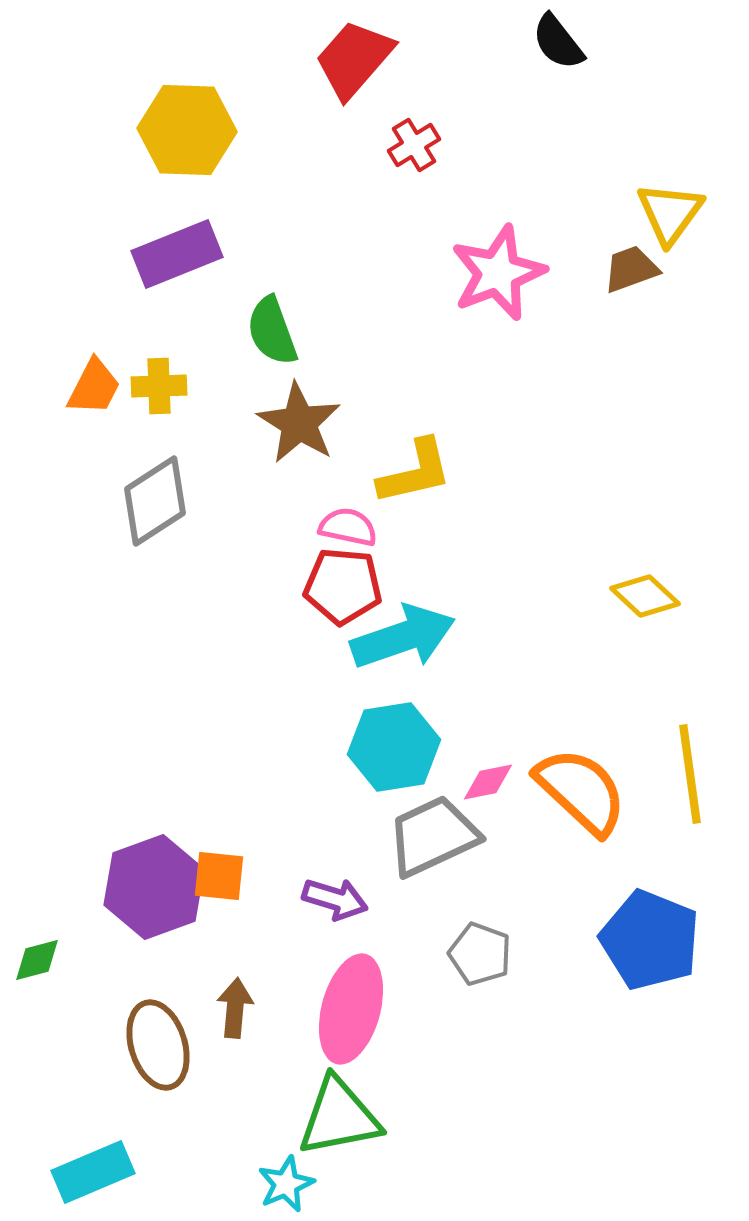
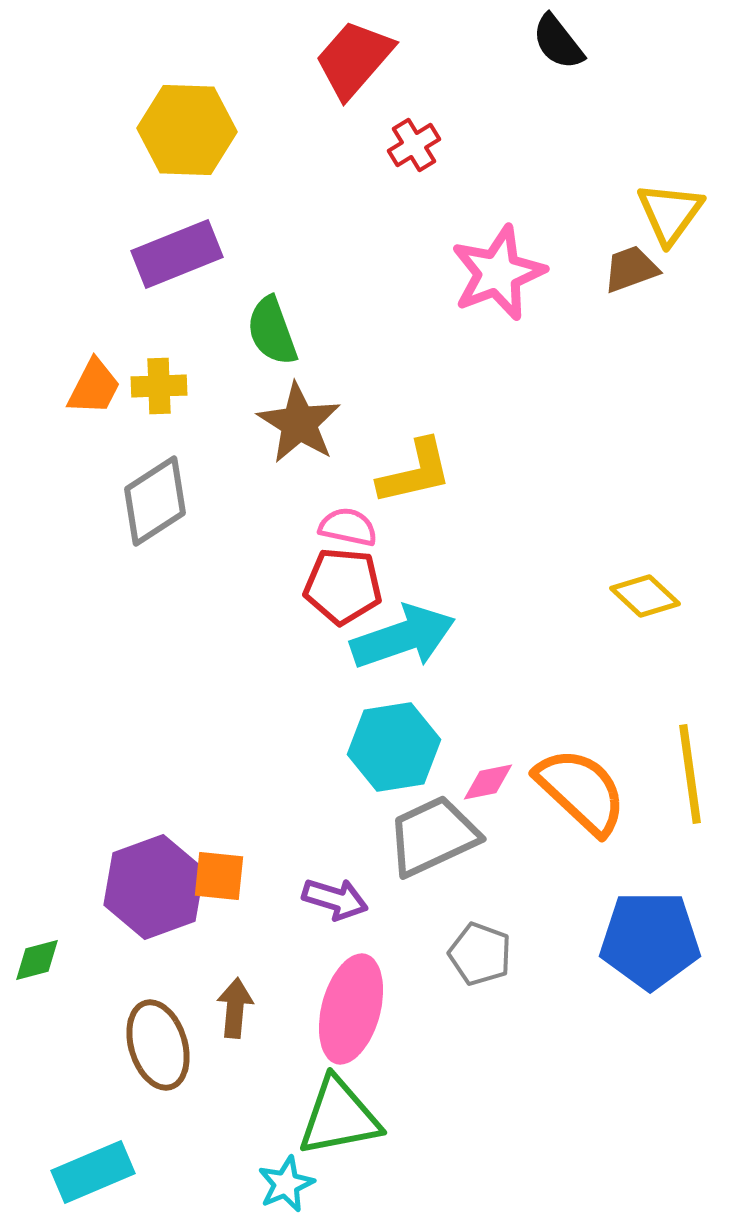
blue pentagon: rotated 22 degrees counterclockwise
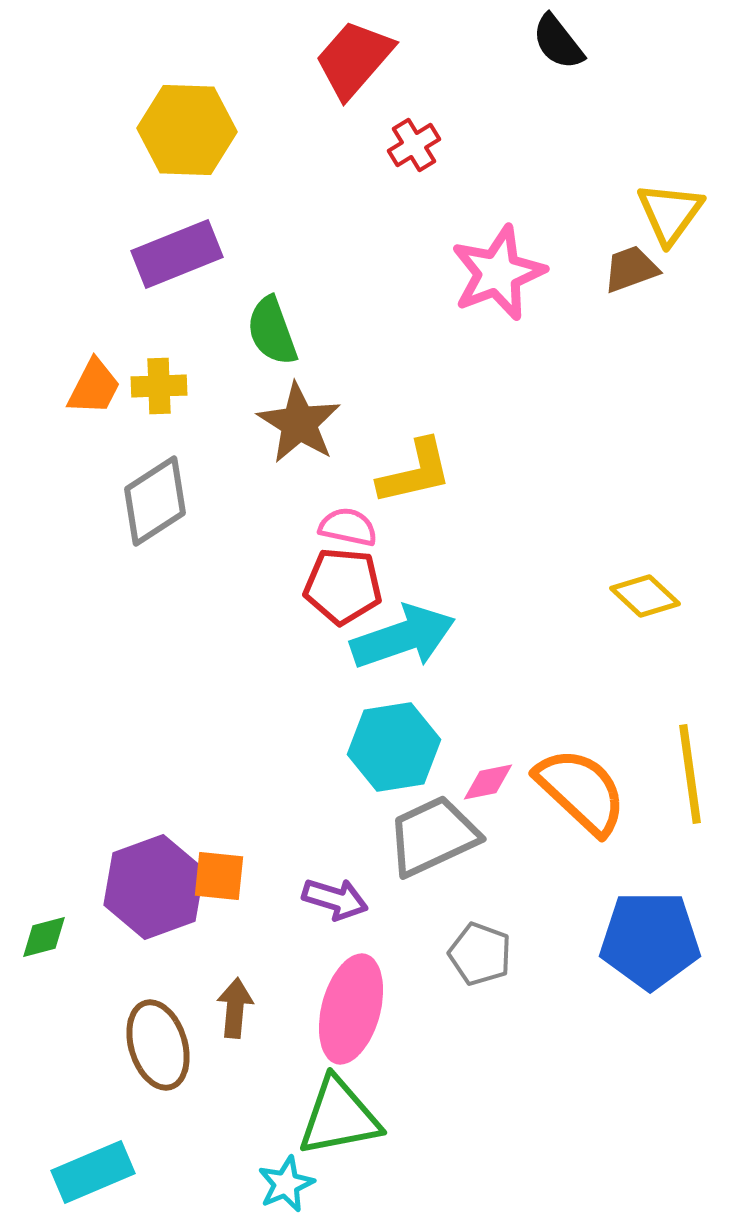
green diamond: moved 7 px right, 23 px up
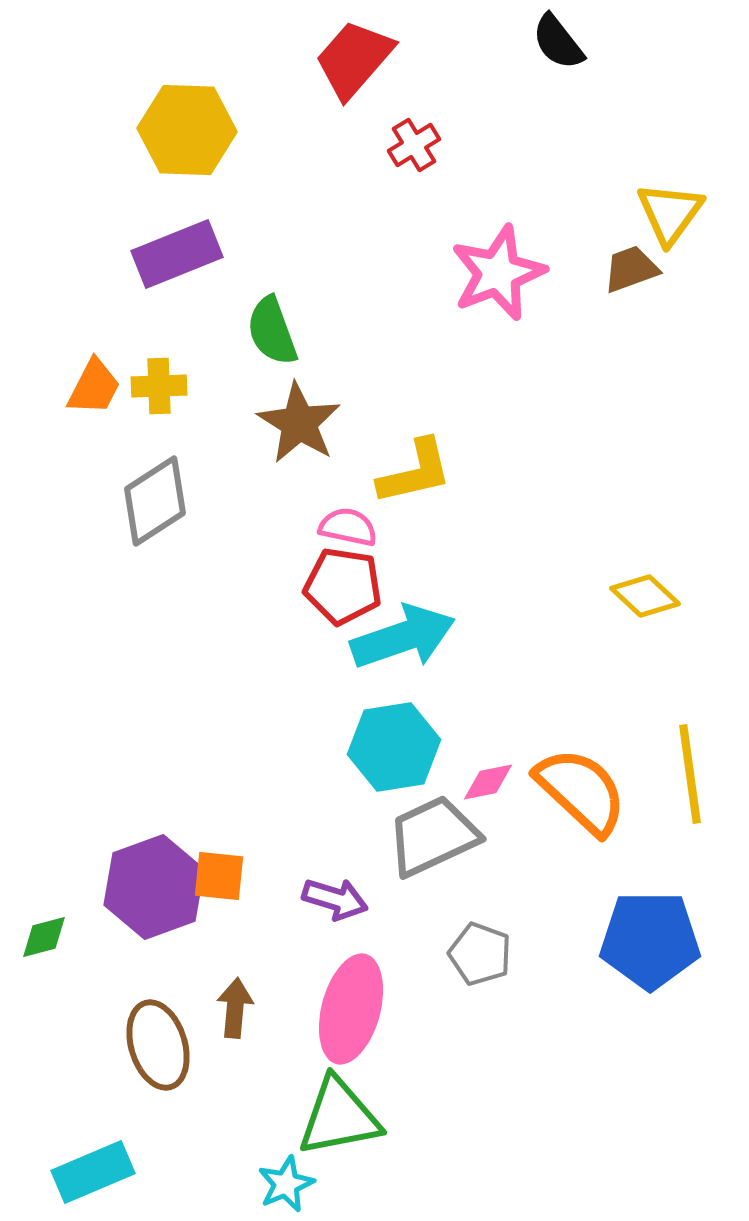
red pentagon: rotated 4 degrees clockwise
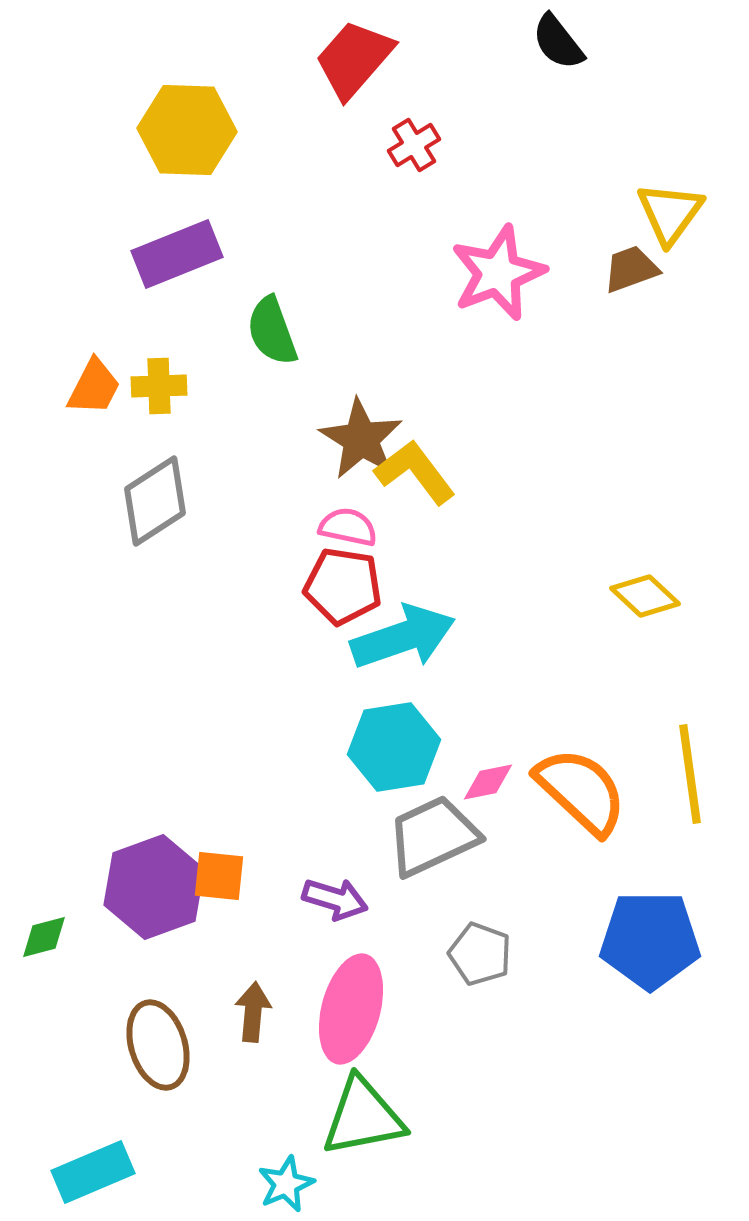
brown star: moved 62 px right, 16 px down
yellow L-shape: rotated 114 degrees counterclockwise
brown arrow: moved 18 px right, 4 px down
green triangle: moved 24 px right
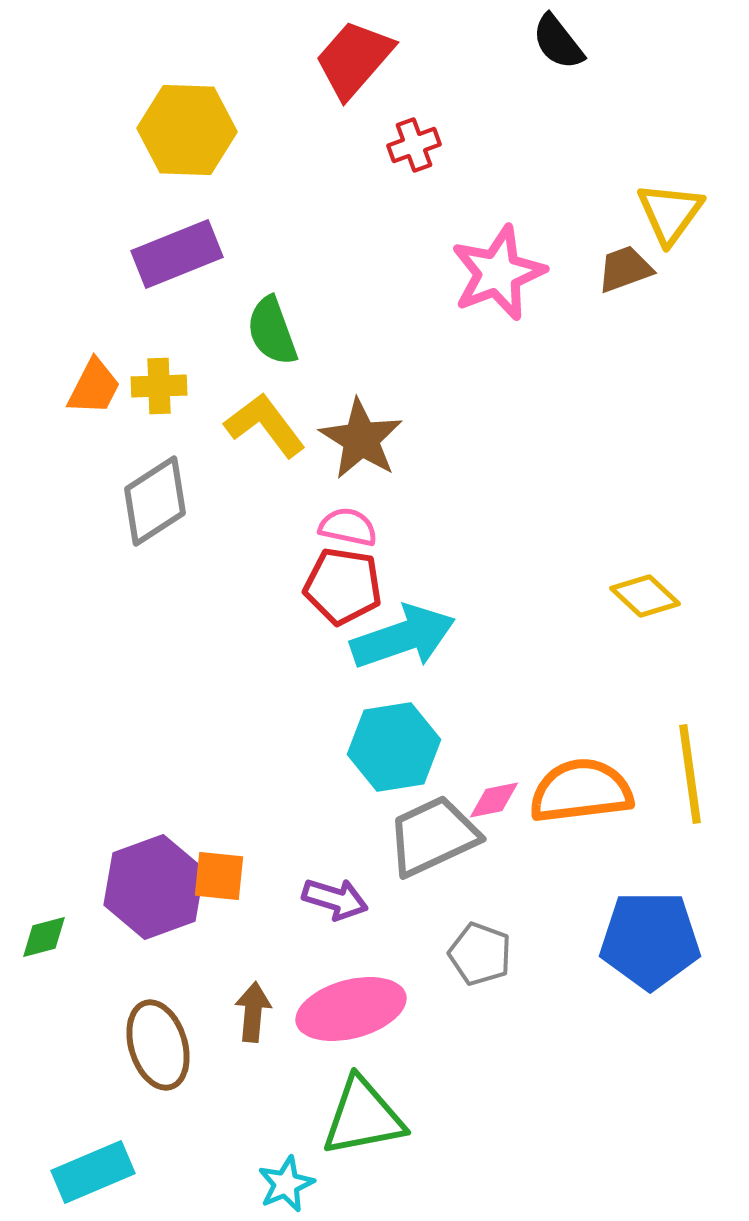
red cross: rotated 12 degrees clockwise
brown trapezoid: moved 6 px left
yellow L-shape: moved 150 px left, 47 px up
pink diamond: moved 6 px right, 18 px down
orange semicircle: rotated 50 degrees counterclockwise
pink ellipse: rotated 60 degrees clockwise
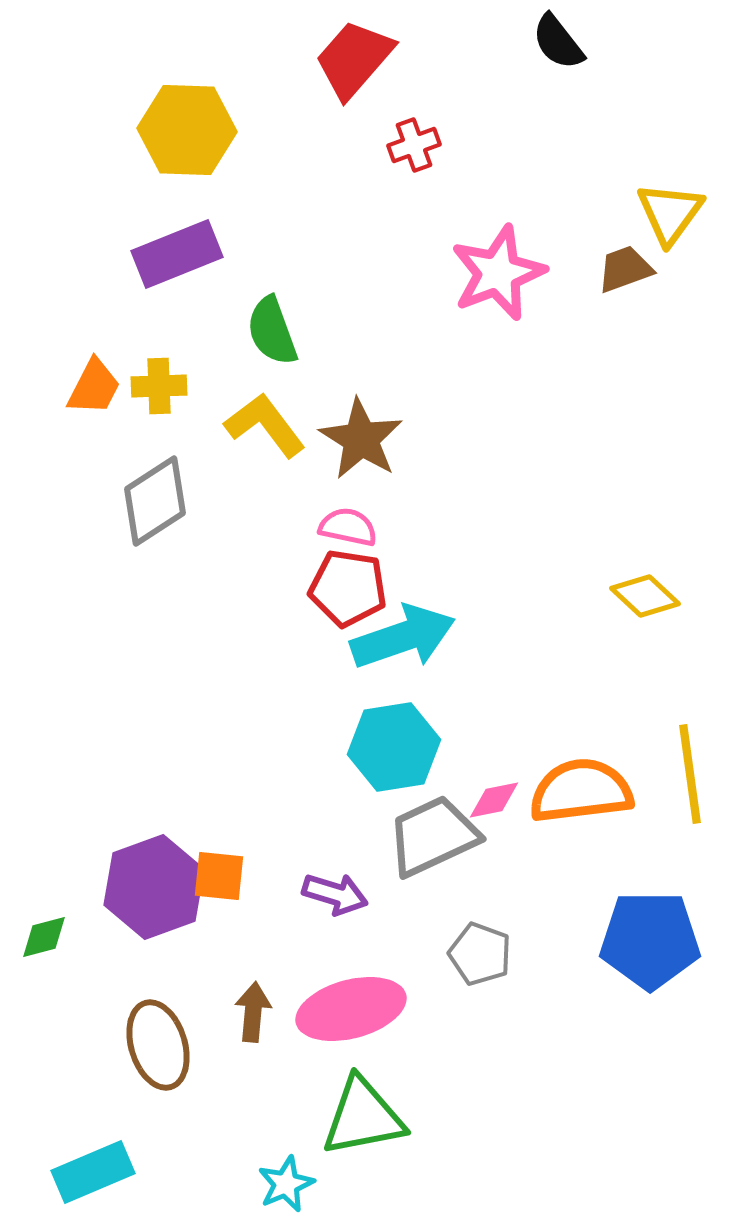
red pentagon: moved 5 px right, 2 px down
purple arrow: moved 5 px up
